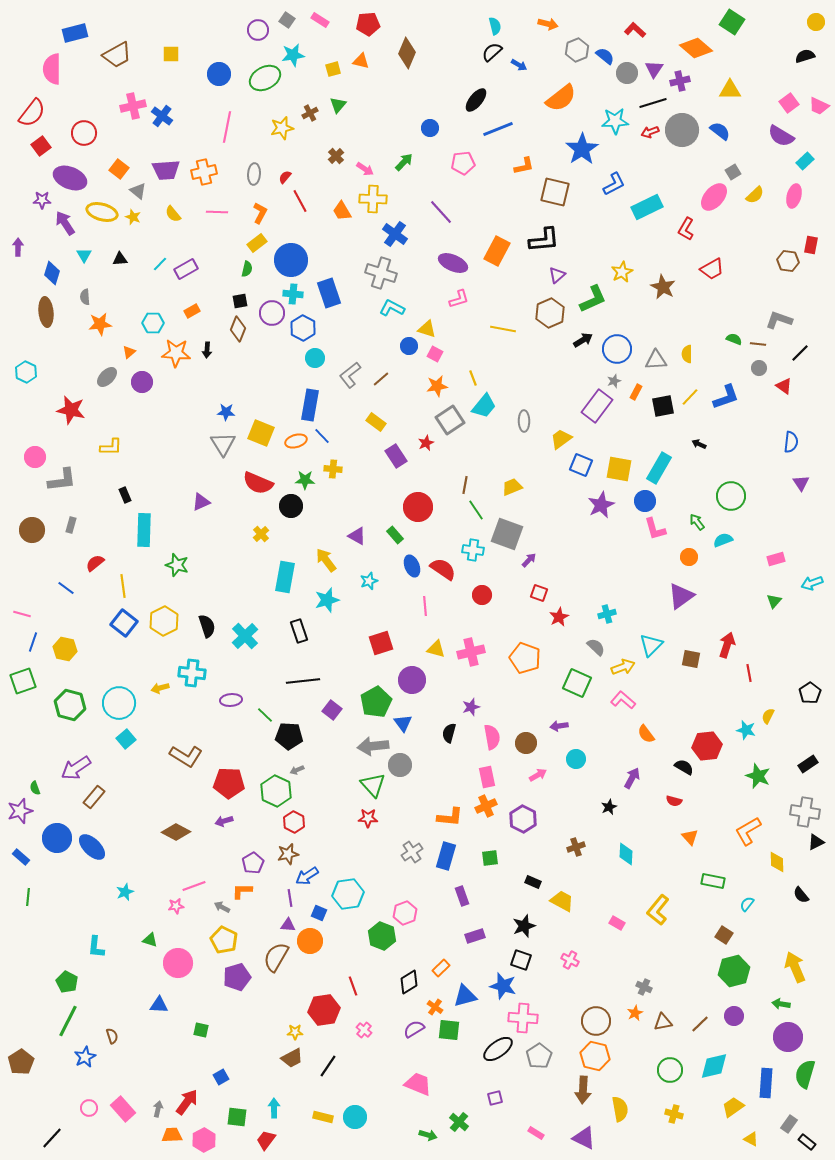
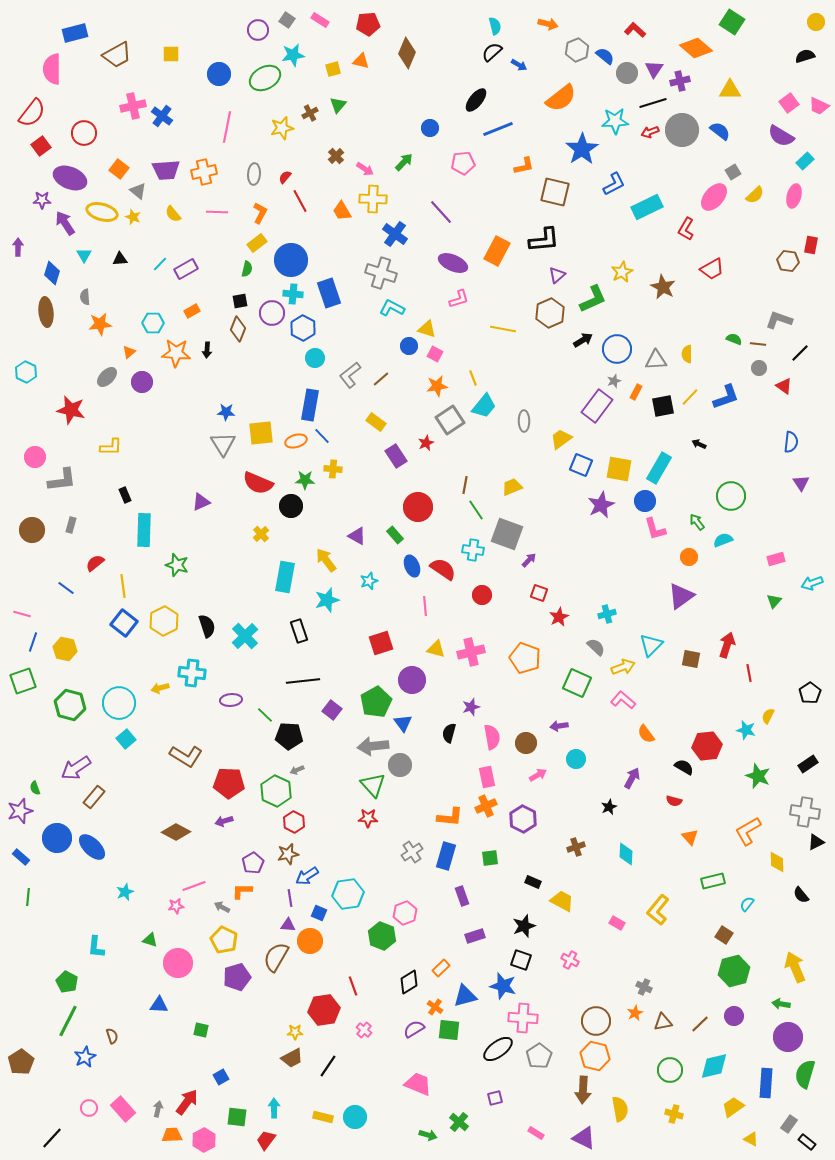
yellow square at (261, 433): rotated 28 degrees counterclockwise
green rectangle at (713, 881): rotated 25 degrees counterclockwise
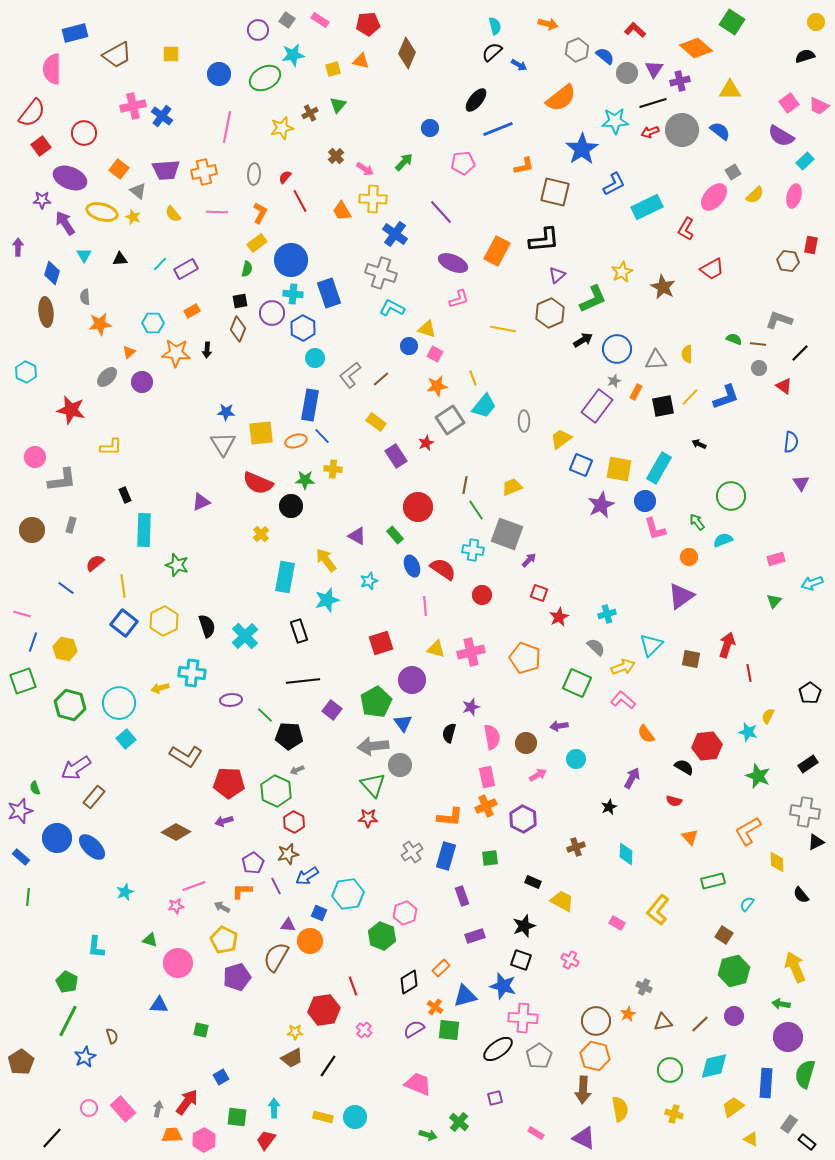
cyan star at (746, 730): moved 2 px right, 2 px down
purple line at (290, 898): moved 14 px left, 12 px up; rotated 18 degrees counterclockwise
orange star at (635, 1013): moved 7 px left, 1 px down
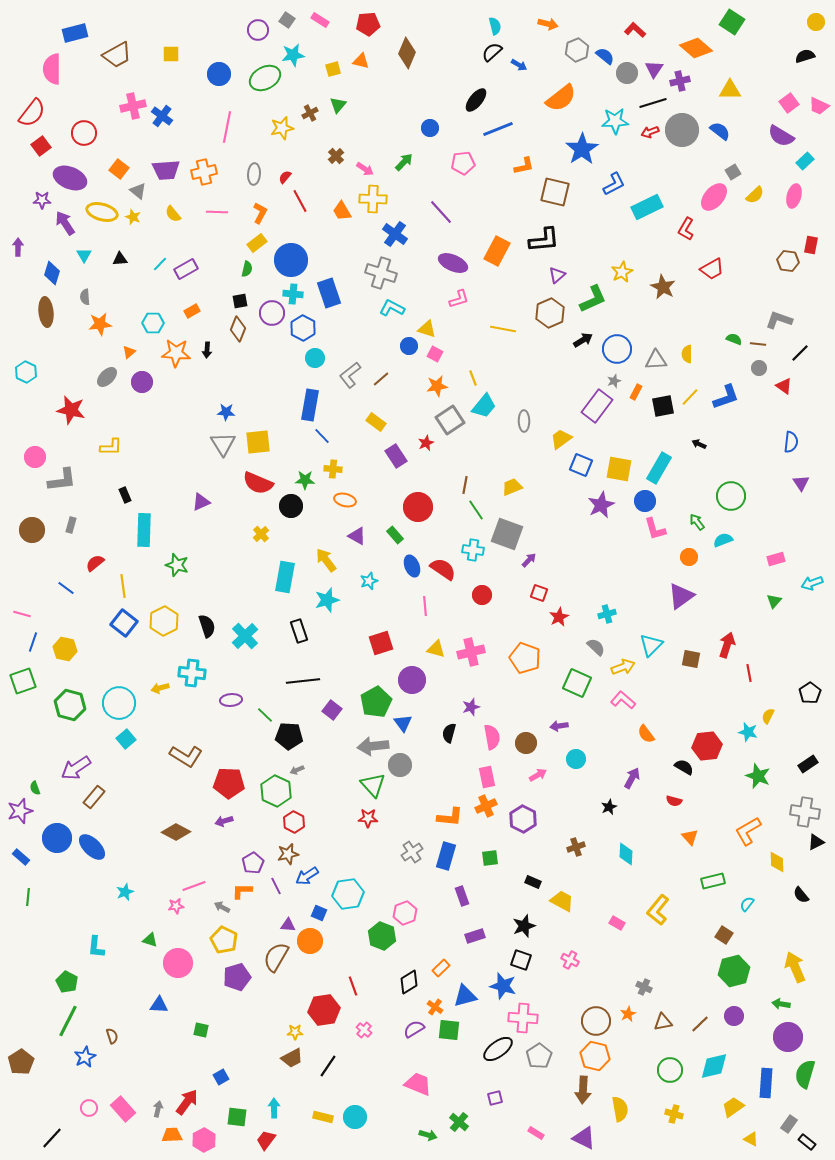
yellow square at (261, 433): moved 3 px left, 9 px down
orange ellipse at (296, 441): moved 49 px right, 59 px down; rotated 30 degrees clockwise
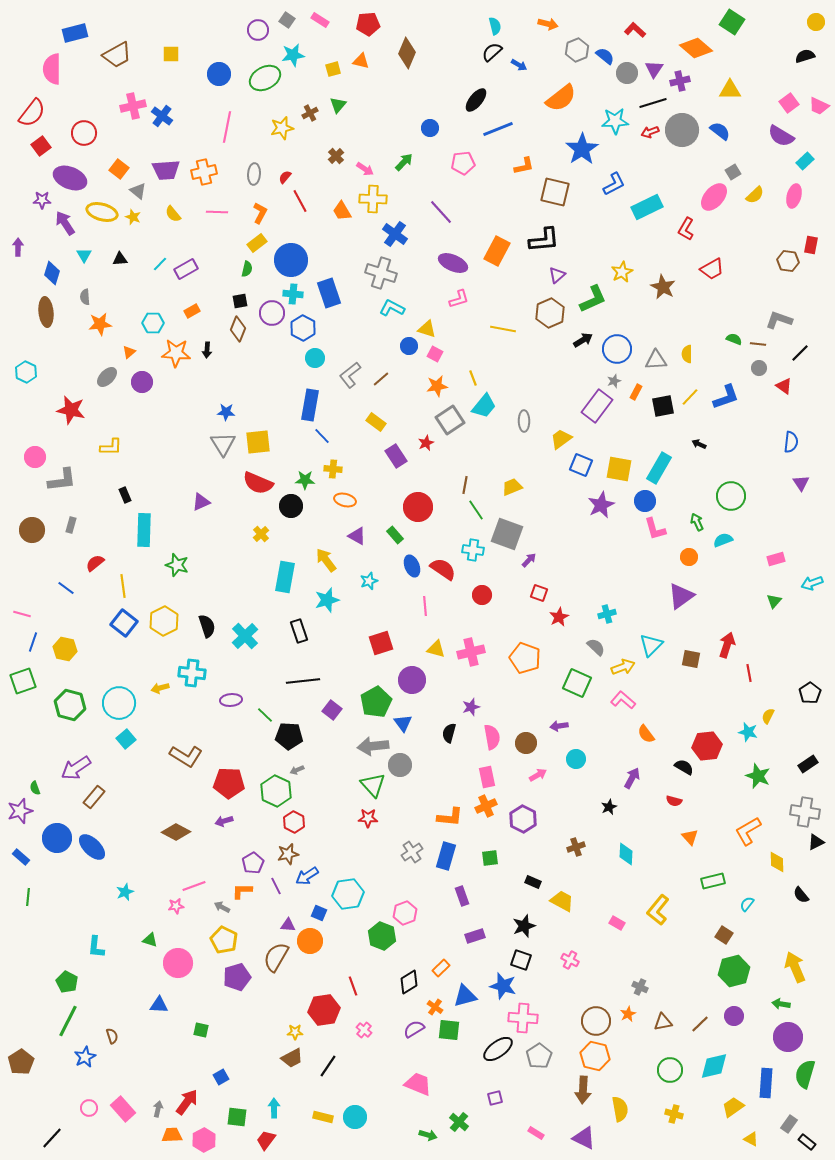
green arrow at (697, 522): rotated 12 degrees clockwise
gray cross at (644, 987): moved 4 px left
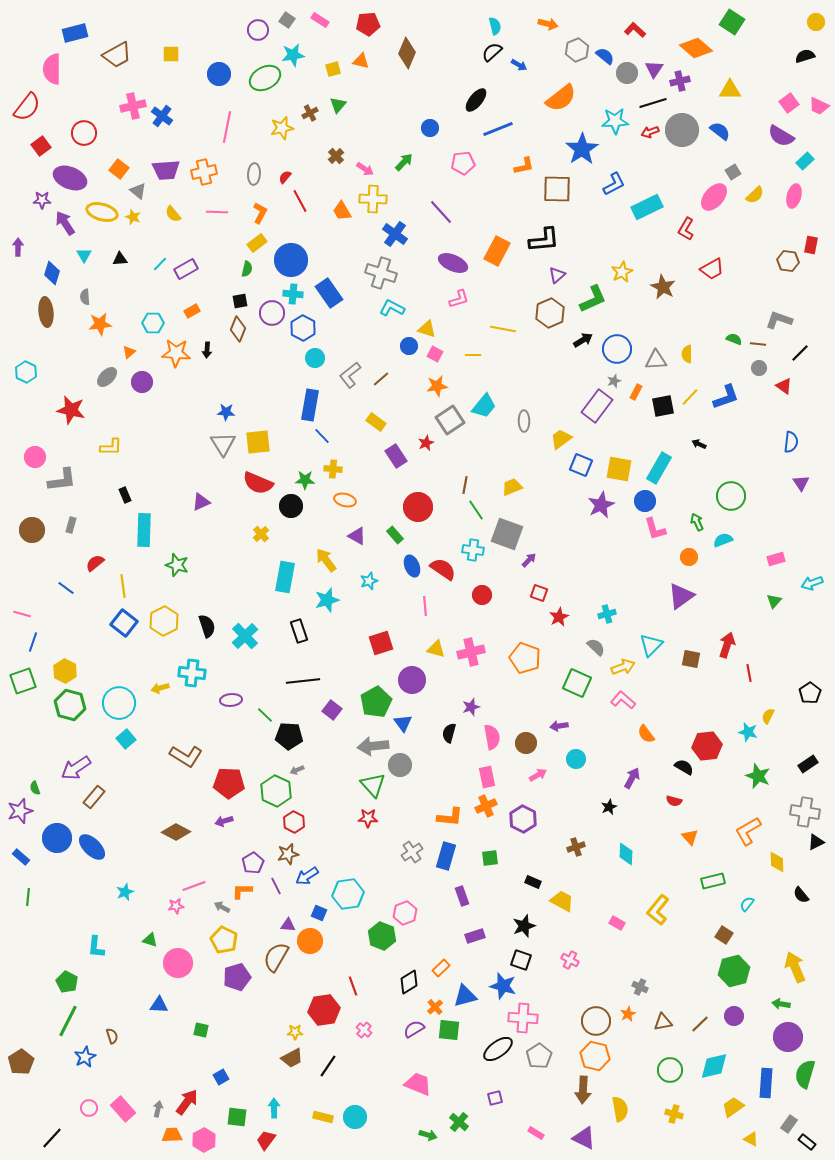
red semicircle at (32, 113): moved 5 px left, 6 px up
brown square at (555, 192): moved 2 px right, 3 px up; rotated 12 degrees counterclockwise
blue rectangle at (329, 293): rotated 16 degrees counterclockwise
yellow line at (473, 378): moved 23 px up; rotated 70 degrees counterclockwise
yellow hexagon at (65, 649): moved 22 px down; rotated 15 degrees clockwise
orange cross at (435, 1007): rotated 14 degrees clockwise
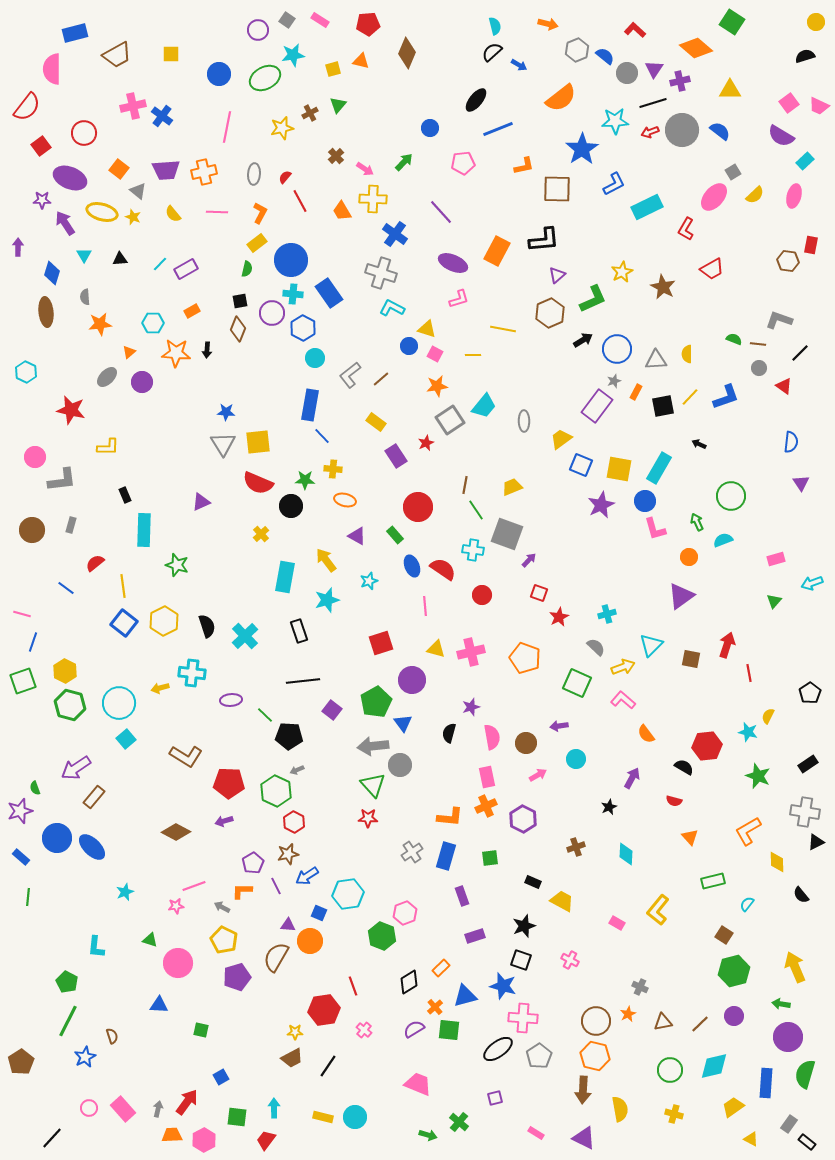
yellow L-shape at (111, 447): moved 3 px left
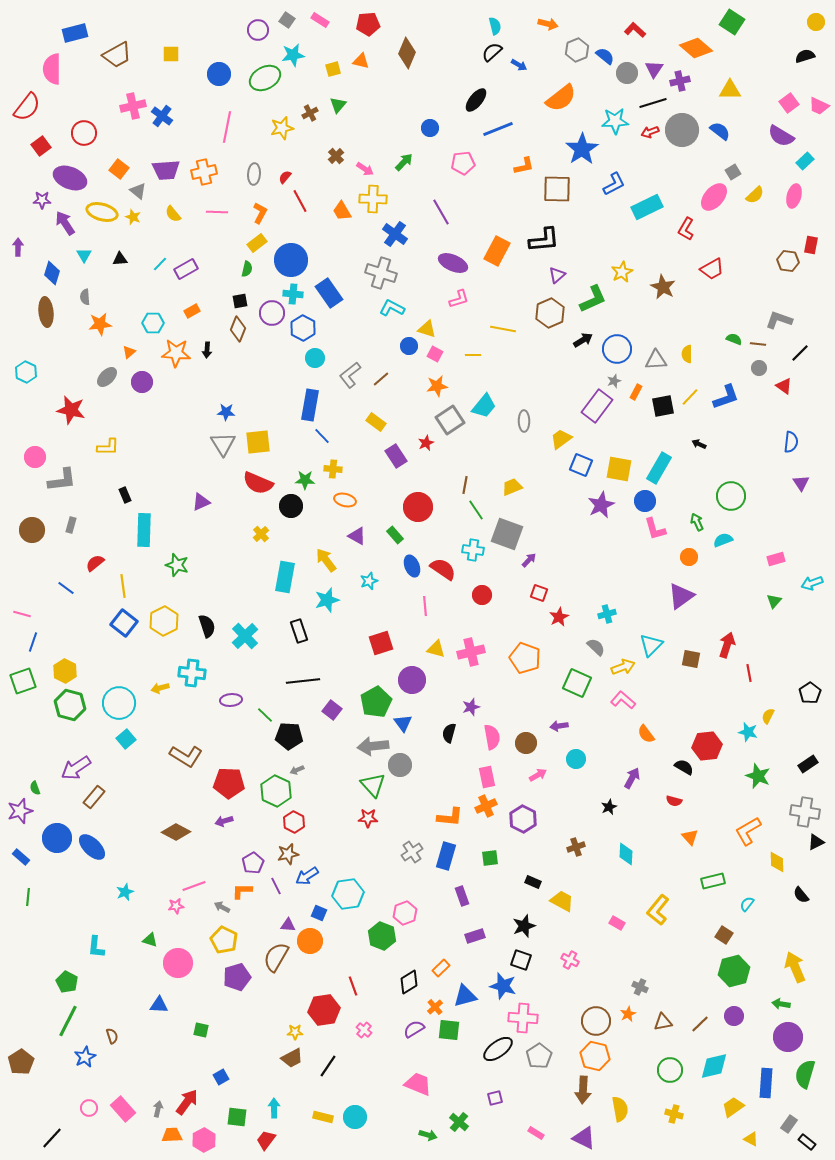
purple line at (441, 212): rotated 12 degrees clockwise
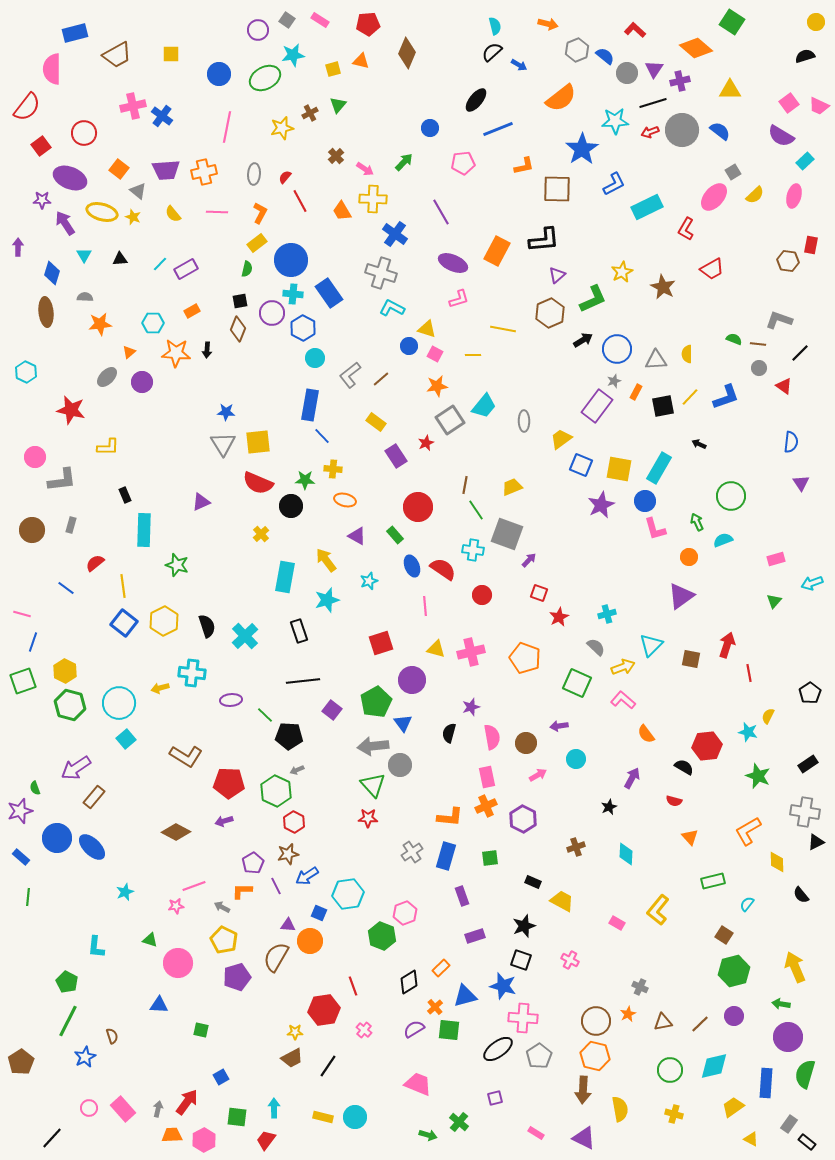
gray semicircle at (85, 297): rotated 98 degrees clockwise
